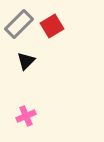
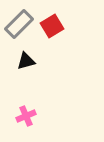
black triangle: rotated 30 degrees clockwise
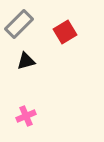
red square: moved 13 px right, 6 px down
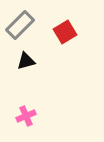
gray rectangle: moved 1 px right, 1 px down
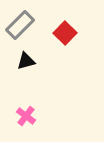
red square: moved 1 px down; rotated 15 degrees counterclockwise
pink cross: rotated 30 degrees counterclockwise
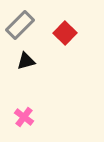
pink cross: moved 2 px left, 1 px down
